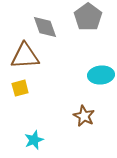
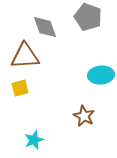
gray pentagon: rotated 16 degrees counterclockwise
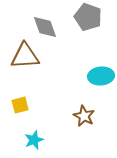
cyan ellipse: moved 1 px down
yellow square: moved 17 px down
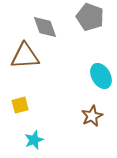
gray pentagon: moved 2 px right
cyan ellipse: rotated 65 degrees clockwise
brown star: moved 8 px right; rotated 20 degrees clockwise
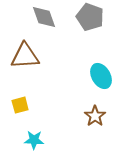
gray diamond: moved 1 px left, 10 px up
brown star: moved 3 px right; rotated 10 degrees counterclockwise
cyan star: rotated 24 degrees clockwise
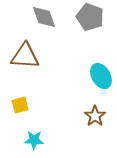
brown triangle: rotated 8 degrees clockwise
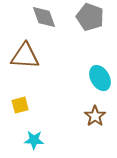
cyan ellipse: moved 1 px left, 2 px down
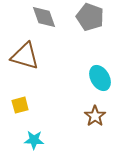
brown triangle: rotated 12 degrees clockwise
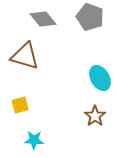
gray diamond: moved 1 px left, 2 px down; rotated 20 degrees counterclockwise
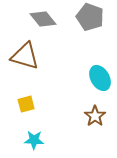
yellow square: moved 6 px right, 1 px up
